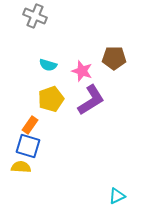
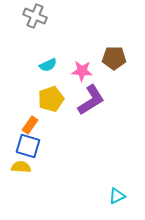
cyan semicircle: rotated 42 degrees counterclockwise
pink star: rotated 15 degrees counterclockwise
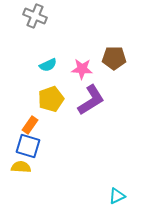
pink star: moved 2 px up
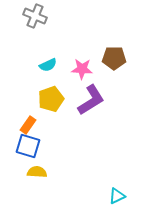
orange rectangle: moved 2 px left
yellow semicircle: moved 16 px right, 5 px down
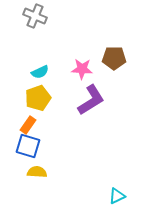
cyan semicircle: moved 8 px left, 7 px down
yellow pentagon: moved 13 px left, 1 px up
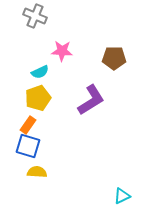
pink star: moved 20 px left, 18 px up
cyan triangle: moved 5 px right
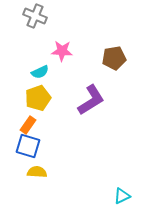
brown pentagon: rotated 10 degrees counterclockwise
